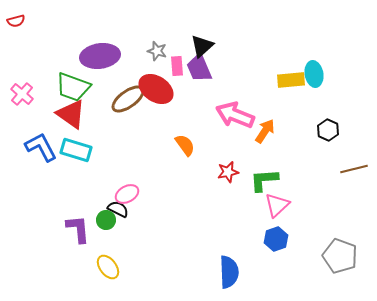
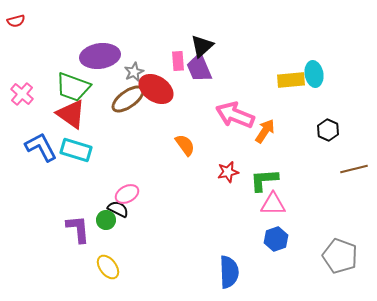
gray star: moved 23 px left, 21 px down; rotated 30 degrees clockwise
pink rectangle: moved 1 px right, 5 px up
pink triangle: moved 4 px left, 1 px up; rotated 44 degrees clockwise
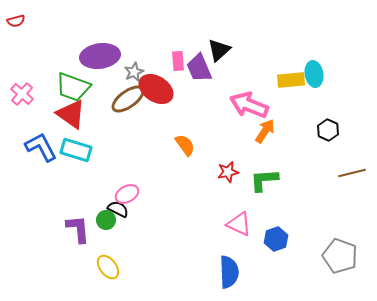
black triangle: moved 17 px right, 4 px down
pink arrow: moved 14 px right, 10 px up
brown line: moved 2 px left, 4 px down
pink triangle: moved 34 px left, 20 px down; rotated 24 degrees clockwise
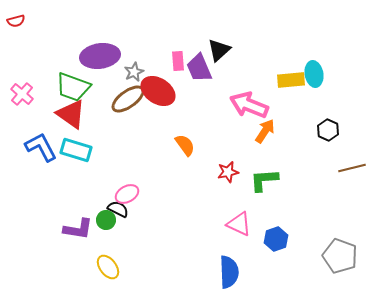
red ellipse: moved 2 px right, 2 px down
brown line: moved 5 px up
purple L-shape: rotated 104 degrees clockwise
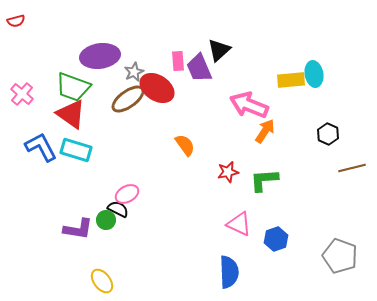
red ellipse: moved 1 px left, 3 px up
black hexagon: moved 4 px down
yellow ellipse: moved 6 px left, 14 px down
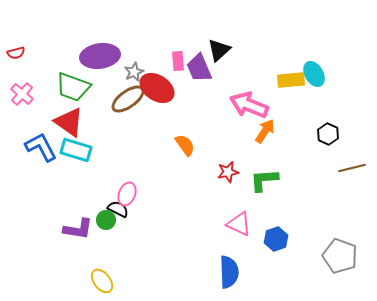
red semicircle: moved 32 px down
cyan ellipse: rotated 20 degrees counterclockwise
red triangle: moved 2 px left, 8 px down
pink ellipse: rotated 40 degrees counterclockwise
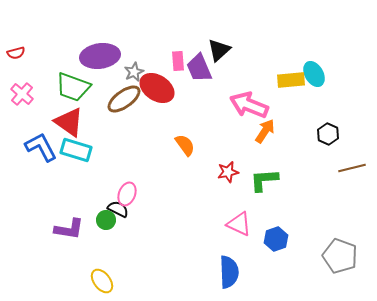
brown ellipse: moved 4 px left
purple L-shape: moved 9 px left
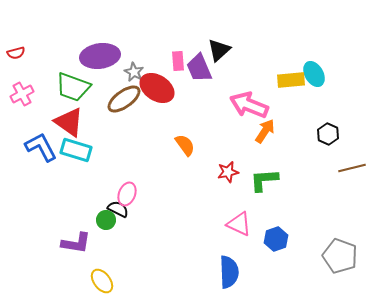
gray star: rotated 18 degrees counterclockwise
pink cross: rotated 20 degrees clockwise
purple L-shape: moved 7 px right, 14 px down
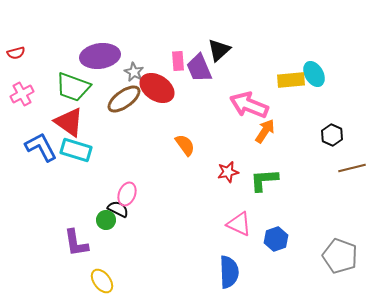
black hexagon: moved 4 px right, 1 px down
purple L-shape: rotated 72 degrees clockwise
